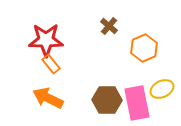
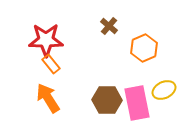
yellow ellipse: moved 2 px right, 1 px down
orange arrow: rotated 32 degrees clockwise
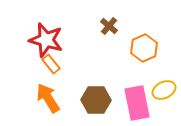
red star: rotated 16 degrees clockwise
brown hexagon: moved 11 px left
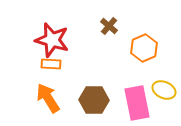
red star: moved 6 px right
orange rectangle: rotated 48 degrees counterclockwise
yellow ellipse: rotated 50 degrees clockwise
brown hexagon: moved 2 px left
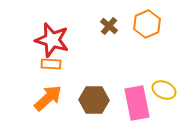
orange hexagon: moved 3 px right, 24 px up
orange arrow: rotated 80 degrees clockwise
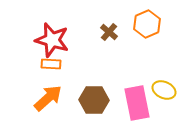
brown cross: moved 6 px down
